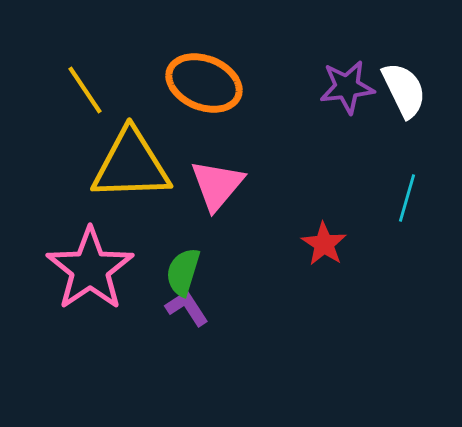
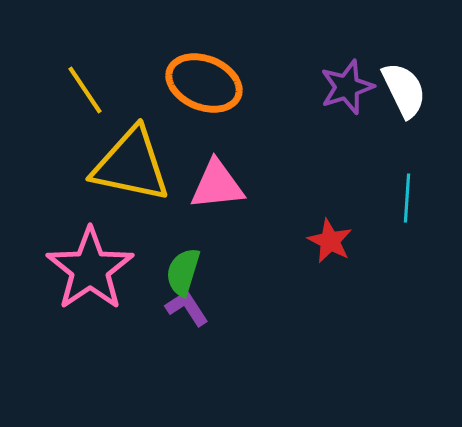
purple star: rotated 12 degrees counterclockwise
yellow triangle: rotated 14 degrees clockwise
pink triangle: rotated 44 degrees clockwise
cyan line: rotated 12 degrees counterclockwise
red star: moved 6 px right, 3 px up; rotated 6 degrees counterclockwise
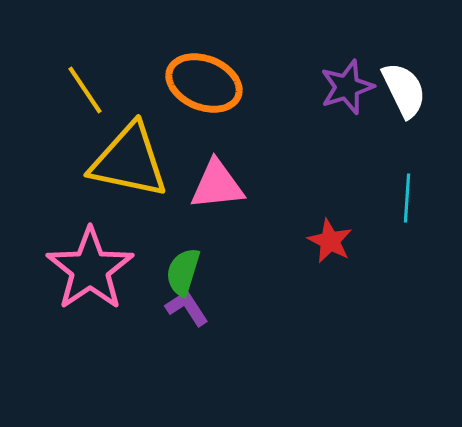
yellow triangle: moved 2 px left, 4 px up
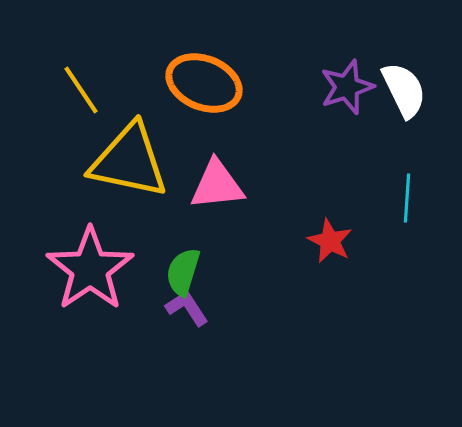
yellow line: moved 4 px left
